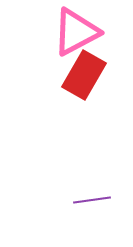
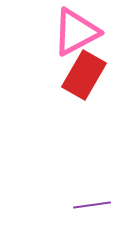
purple line: moved 5 px down
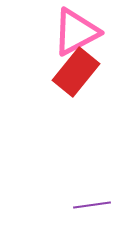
red rectangle: moved 8 px left, 3 px up; rotated 9 degrees clockwise
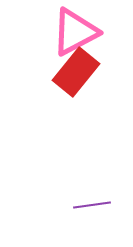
pink triangle: moved 1 px left
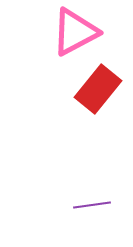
red rectangle: moved 22 px right, 17 px down
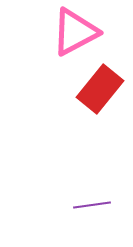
red rectangle: moved 2 px right
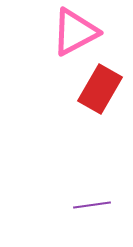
red rectangle: rotated 9 degrees counterclockwise
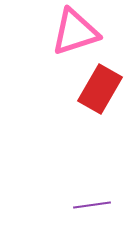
pink triangle: rotated 10 degrees clockwise
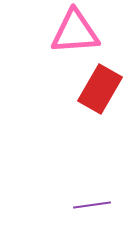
pink triangle: rotated 14 degrees clockwise
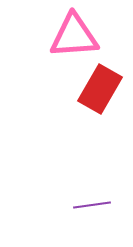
pink triangle: moved 1 px left, 4 px down
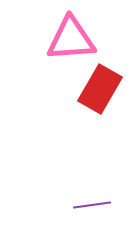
pink triangle: moved 3 px left, 3 px down
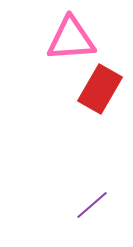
purple line: rotated 33 degrees counterclockwise
